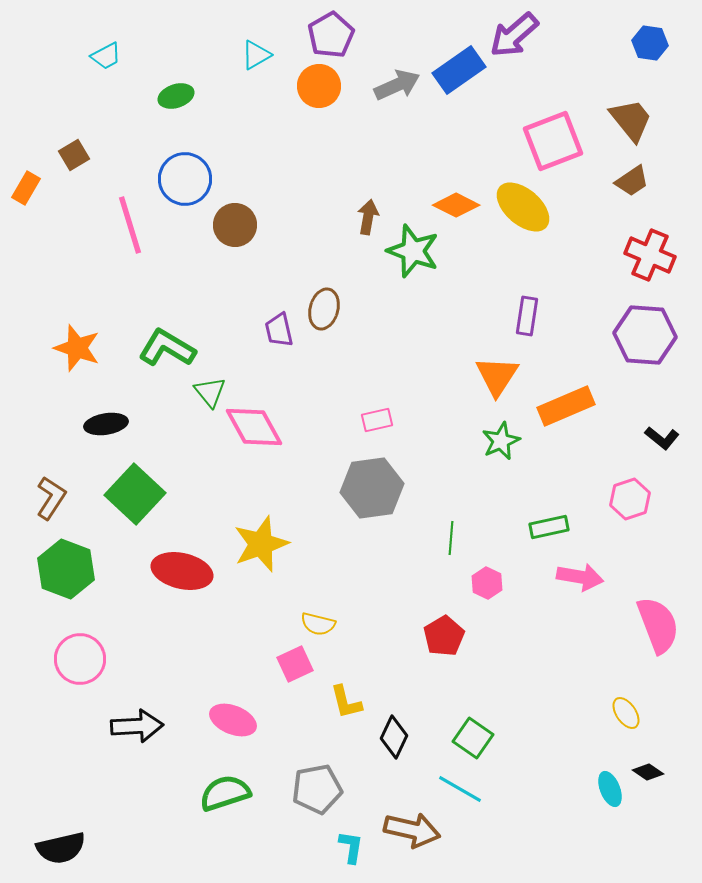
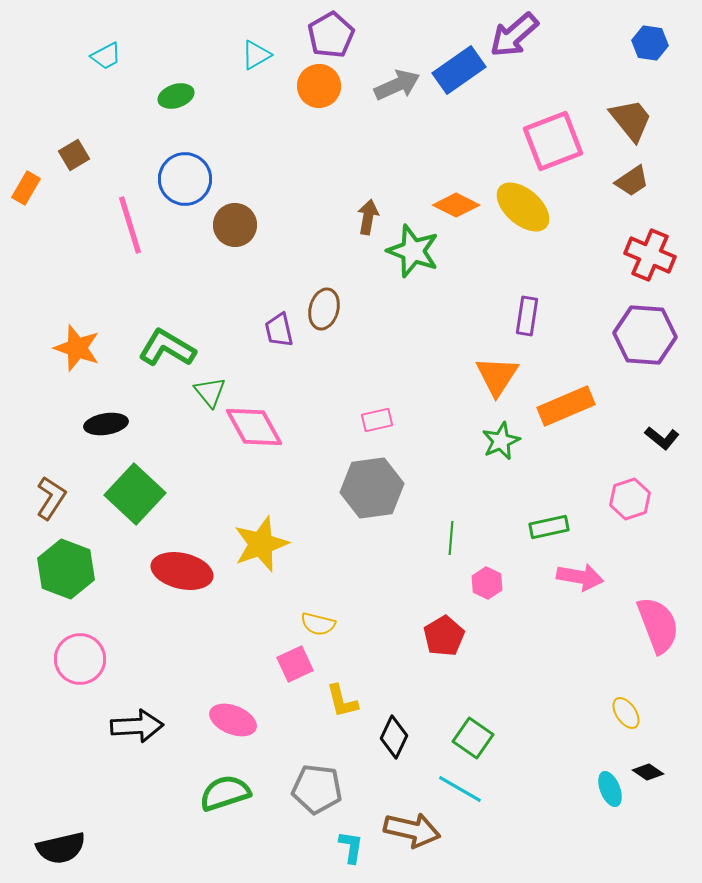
yellow L-shape at (346, 702): moved 4 px left, 1 px up
gray pentagon at (317, 789): rotated 18 degrees clockwise
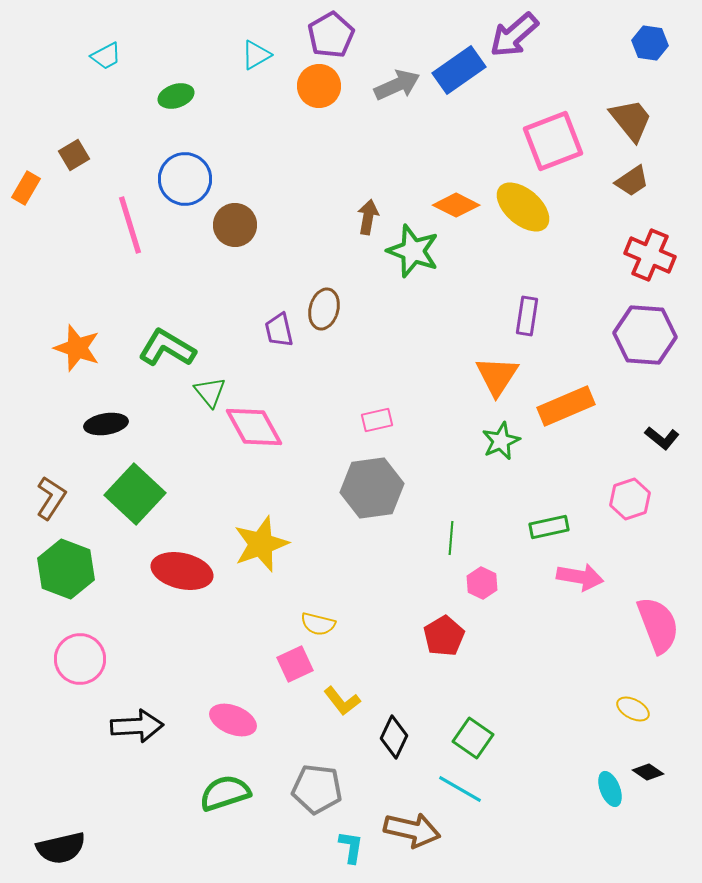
pink hexagon at (487, 583): moved 5 px left
yellow L-shape at (342, 701): rotated 24 degrees counterclockwise
yellow ellipse at (626, 713): moved 7 px right, 4 px up; rotated 28 degrees counterclockwise
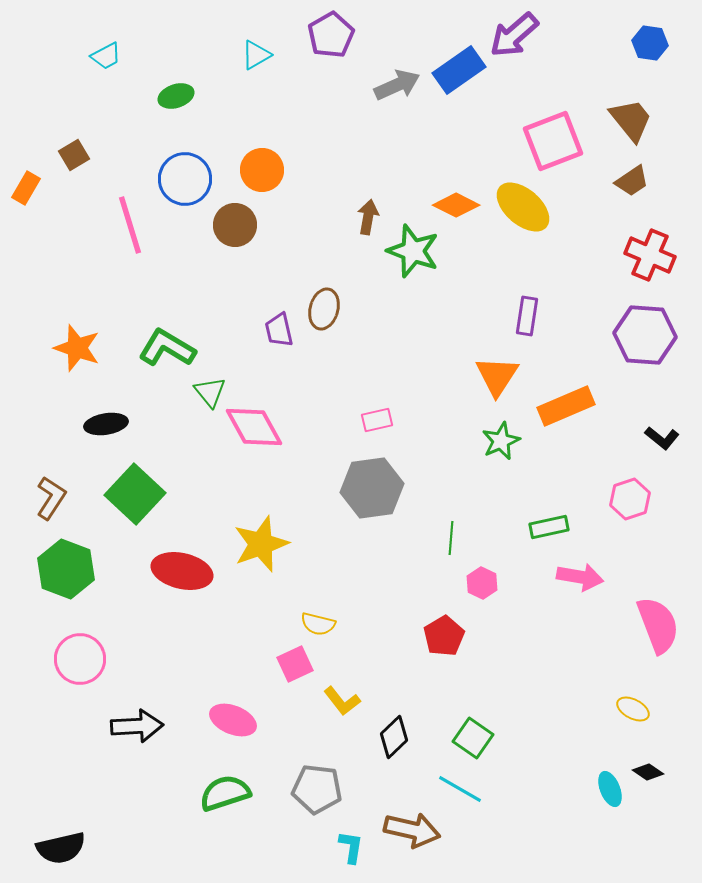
orange circle at (319, 86): moved 57 px left, 84 px down
black diamond at (394, 737): rotated 21 degrees clockwise
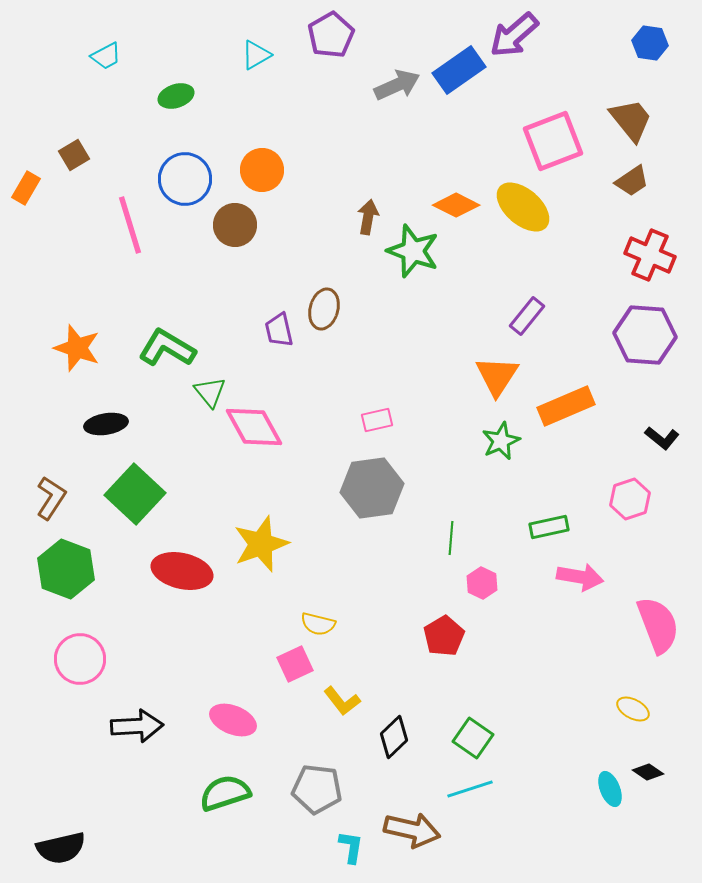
purple rectangle at (527, 316): rotated 30 degrees clockwise
cyan line at (460, 789): moved 10 px right; rotated 48 degrees counterclockwise
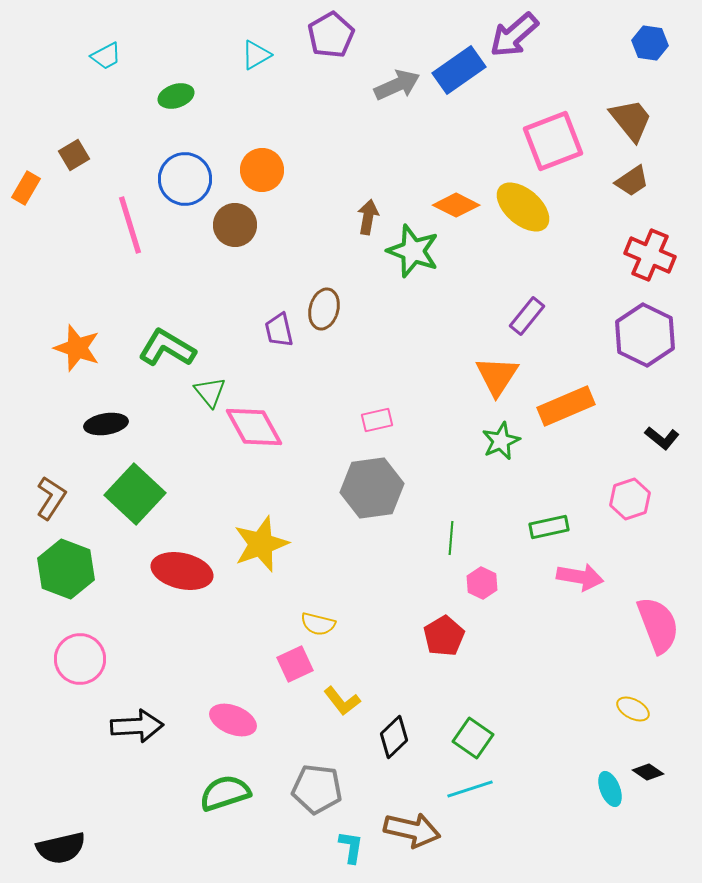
purple hexagon at (645, 335): rotated 22 degrees clockwise
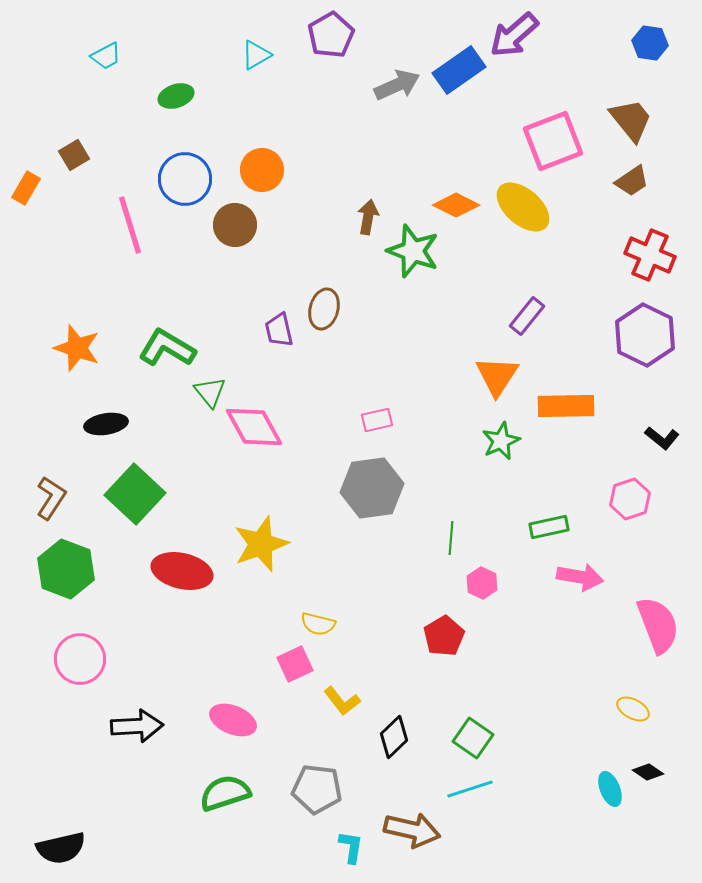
orange rectangle at (566, 406): rotated 22 degrees clockwise
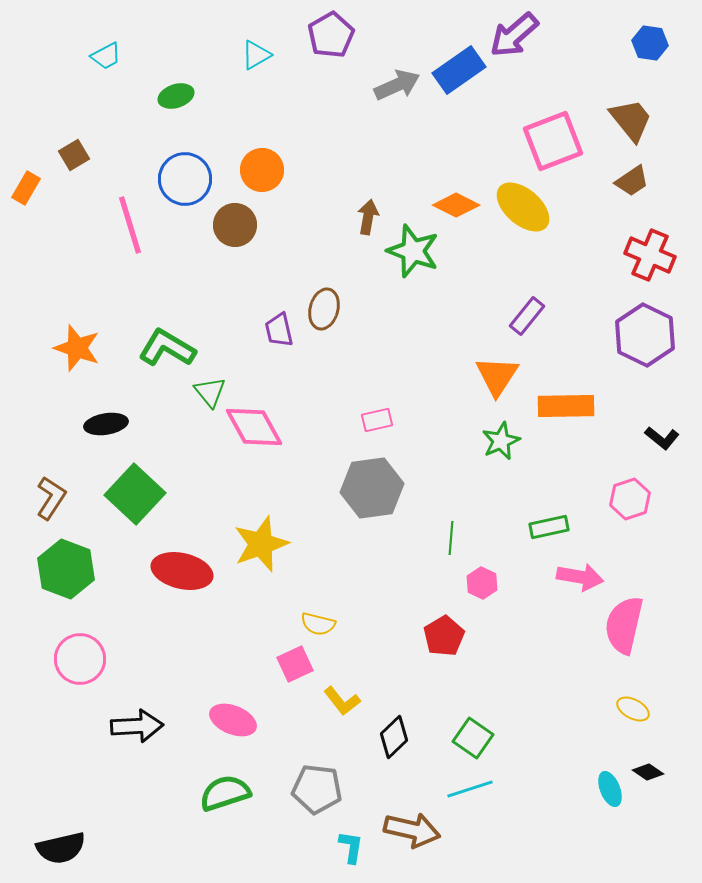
pink semicircle at (658, 625): moved 34 px left; rotated 146 degrees counterclockwise
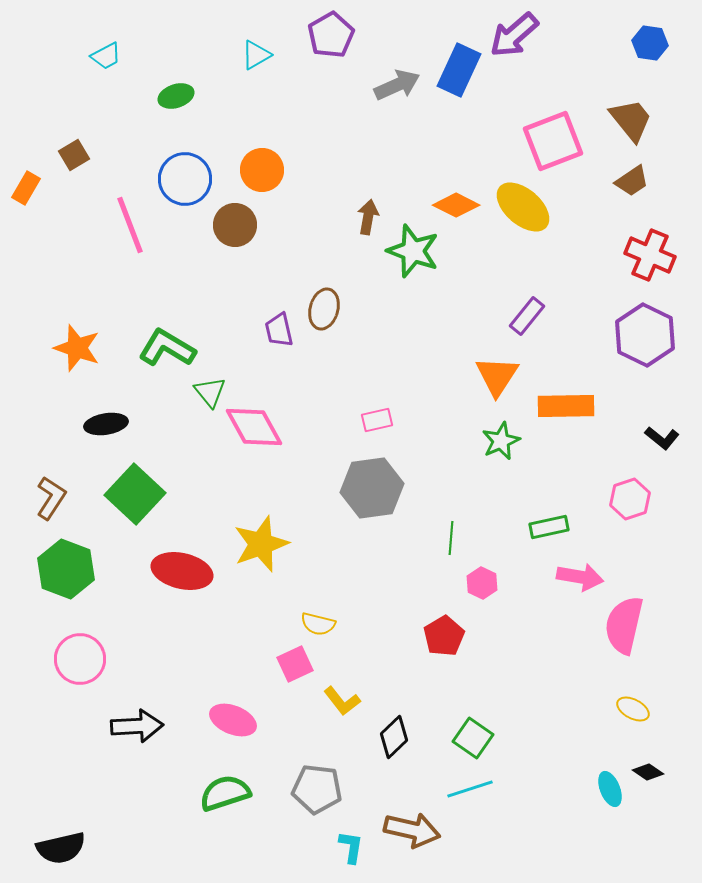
blue rectangle at (459, 70): rotated 30 degrees counterclockwise
pink line at (130, 225): rotated 4 degrees counterclockwise
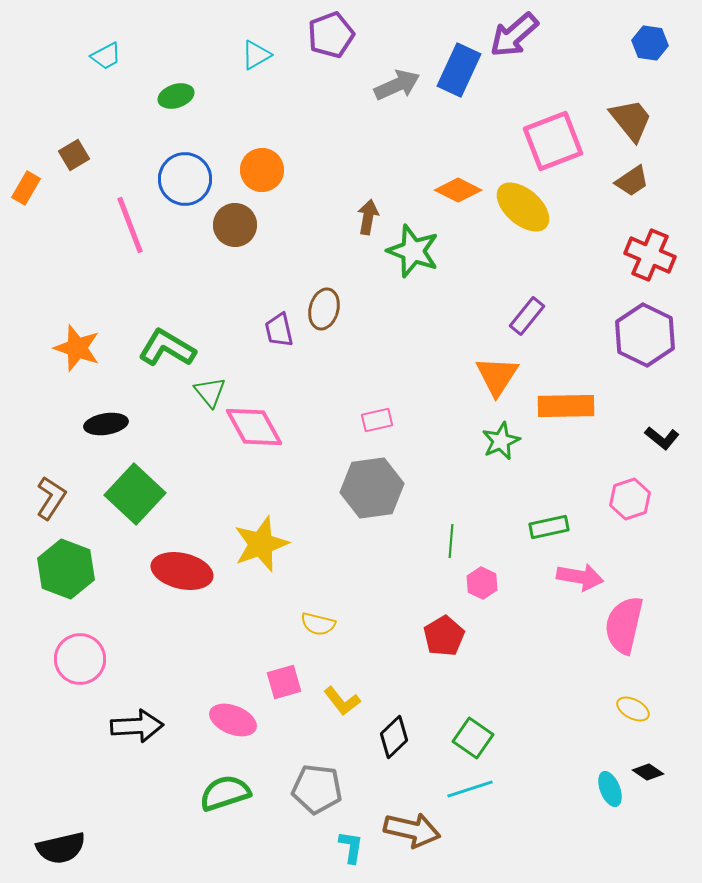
purple pentagon at (331, 35): rotated 9 degrees clockwise
orange diamond at (456, 205): moved 2 px right, 15 px up
green line at (451, 538): moved 3 px down
pink square at (295, 664): moved 11 px left, 18 px down; rotated 9 degrees clockwise
